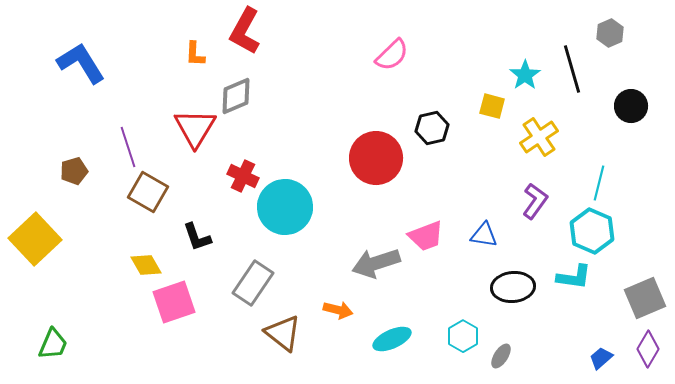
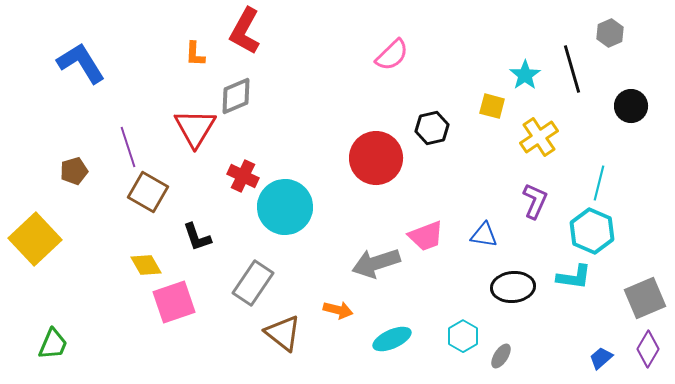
purple L-shape at (535, 201): rotated 12 degrees counterclockwise
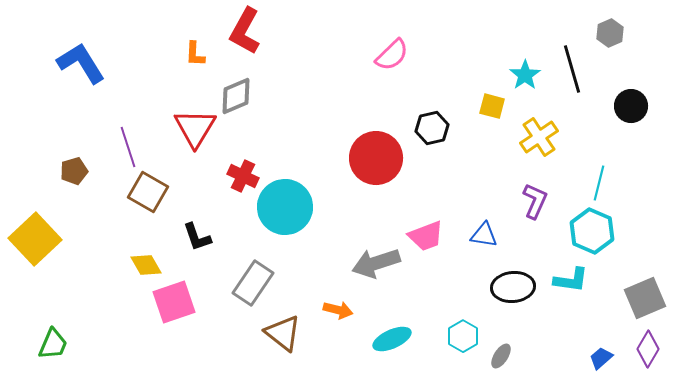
cyan L-shape at (574, 277): moved 3 px left, 3 px down
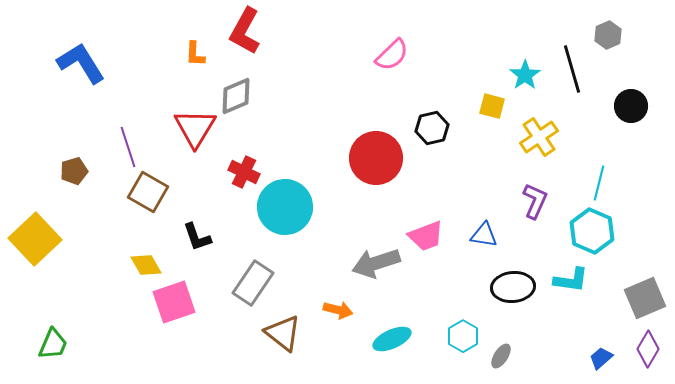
gray hexagon at (610, 33): moved 2 px left, 2 px down
red cross at (243, 176): moved 1 px right, 4 px up
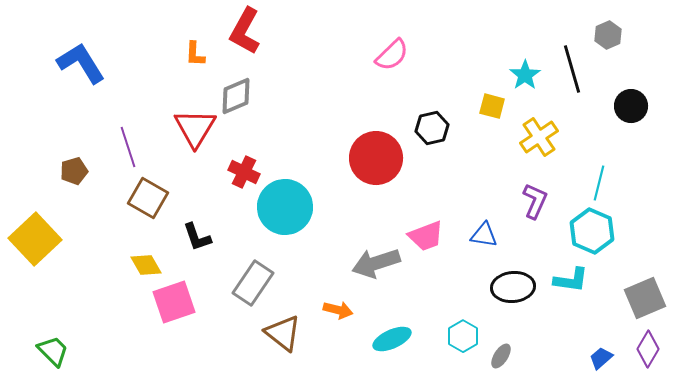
brown square at (148, 192): moved 6 px down
green trapezoid at (53, 344): moved 7 px down; rotated 68 degrees counterclockwise
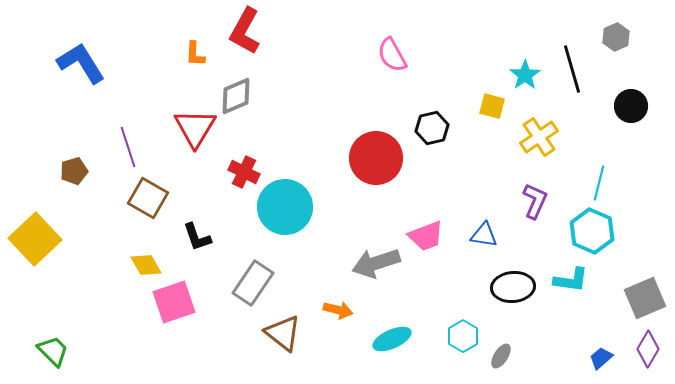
gray hexagon at (608, 35): moved 8 px right, 2 px down
pink semicircle at (392, 55): rotated 105 degrees clockwise
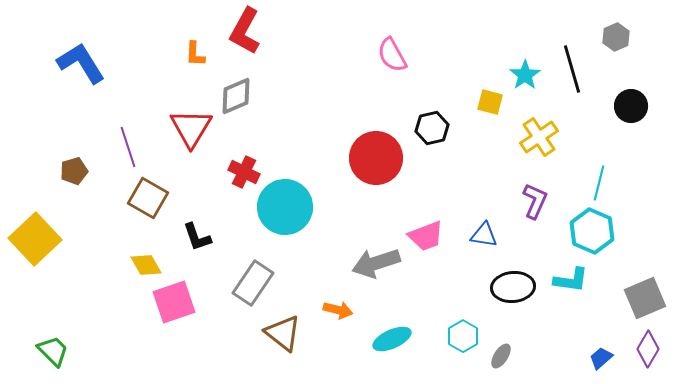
yellow square at (492, 106): moved 2 px left, 4 px up
red triangle at (195, 128): moved 4 px left
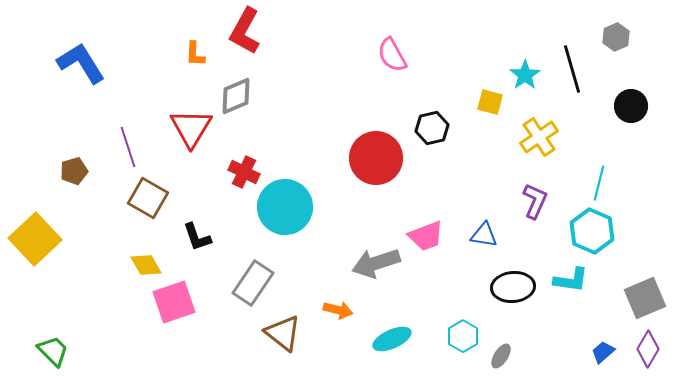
blue trapezoid at (601, 358): moved 2 px right, 6 px up
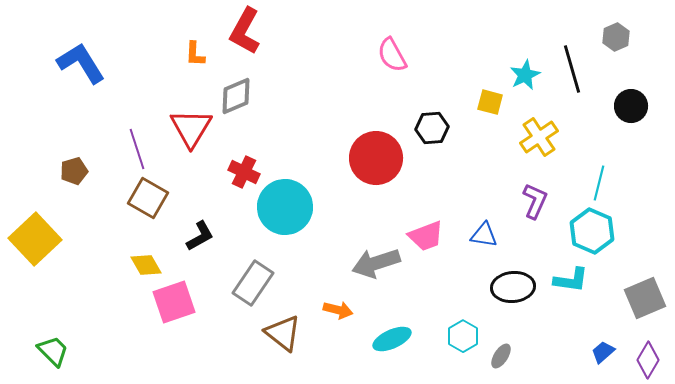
cyan star at (525, 75): rotated 8 degrees clockwise
black hexagon at (432, 128): rotated 8 degrees clockwise
purple line at (128, 147): moved 9 px right, 2 px down
black L-shape at (197, 237): moved 3 px right, 1 px up; rotated 100 degrees counterclockwise
purple diamond at (648, 349): moved 11 px down
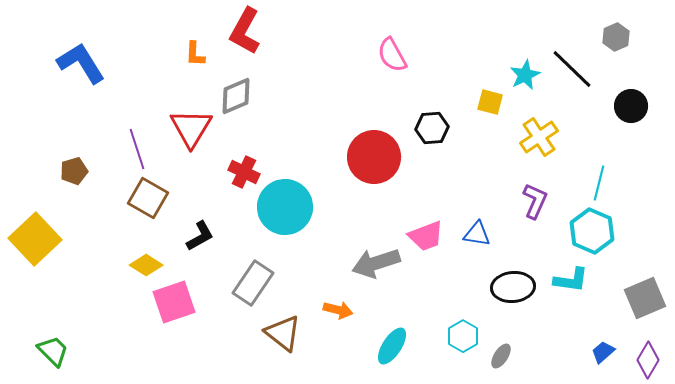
black line at (572, 69): rotated 30 degrees counterclockwise
red circle at (376, 158): moved 2 px left, 1 px up
blue triangle at (484, 235): moved 7 px left, 1 px up
yellow diamond at (146, 265): rotated 28 degrees counterclockwise
cyan ellipse at (392, 339): moved 7 px down; rotated 33 degrees counterclockwise
